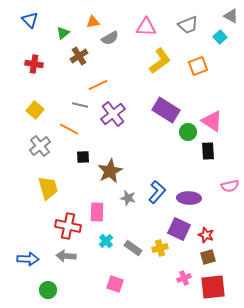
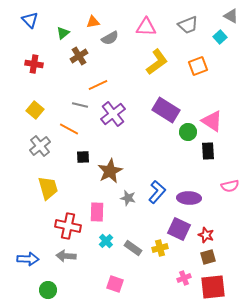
yellow L-shape at (160, 61): moved 3 px left, 1 px down
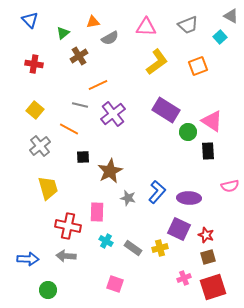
cyan cross at (106, 241): rotated 16 degrees counterclockwise
red square at (213, 287): rotated 12 degrees counterclockwise
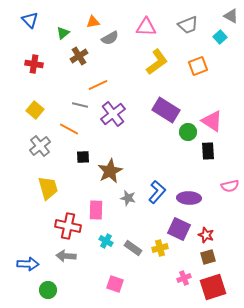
pink rectangle at (97, 212): moved 1 px left, 2 px up
blue arrow at (28, 259): moved 5 px down
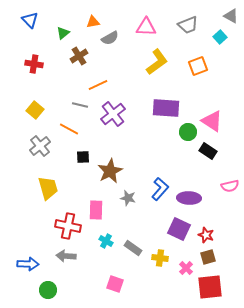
purple rectangle at (166, 110): moved 2 px up; rotated 28 degrees counterclockwise
black rectangle at (208, 151): rotated 54 degrees counterclockwise
blue L-shape at (157, 192): moved 3 px right, 3 px up
yellow cross at (160, 248): moved 10 px down; rotated 21 degrees clockwise
pink cross at (184, 278): moved 2 px right, 10 px up; rotated 24 degrees counterclockwise
red square at (213, 287): moved 3 px left; rotated 12 degrees clockwise
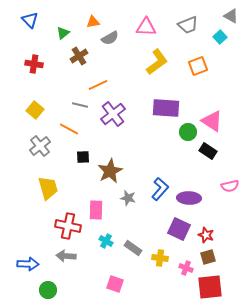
pink cross at (186, 268): rotated 24 degrees counterclockwise
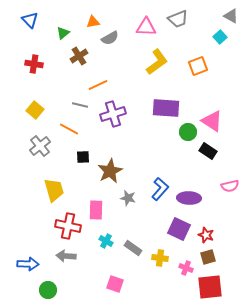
gray trapezoid at (188, 25): moved 10 px left, 6 px up
purple cross at (113, 114): rotated 20 degrees clockwise
yellow trapezoid at (48, 188): moved 6 px right, 2 px down
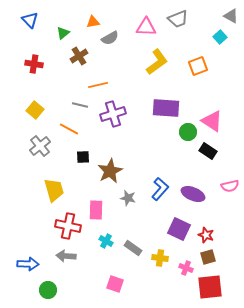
orange line at (98, 85): rotated 12 degrees clockwise
purple ellipse at (189, 198): moved 4 px right, 4 px up; rotated 20 degrees clockwise
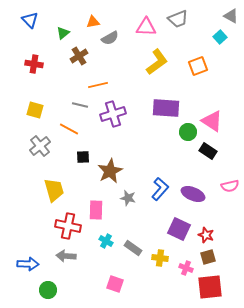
yellow square at (35, 110): rotated 24 degrees counterclockwise
